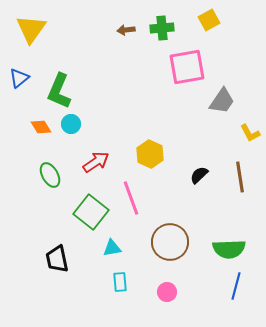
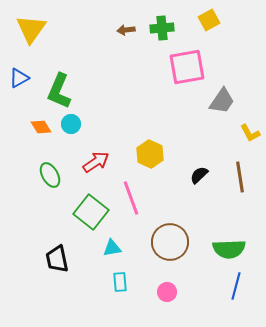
blue triangle: rotated 10 degrees clockwise
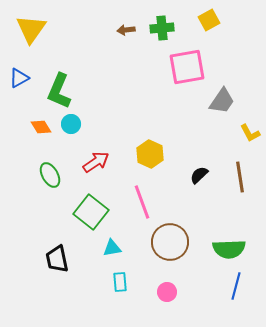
pink line: moved 11 px right, 4 px down
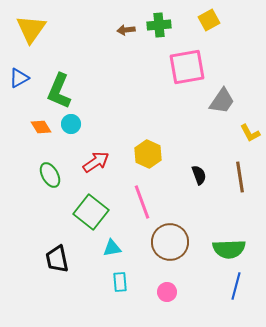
green cross: moved 3 px left, 3 px up
yellow hexagon: moved 2 px left
black semicircle: rotated 114 degrees clockwise
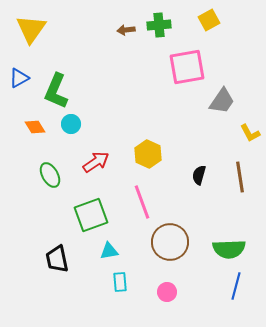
green L-shape: moved 3 px left
orange diamond: moved 6 px left
black semicircle: rotated 144 degrees counterclockwise
green square: moved 3 px down; rotated 32 degrees clockwise
cyan triangle: moved 3 px left, 3 px down
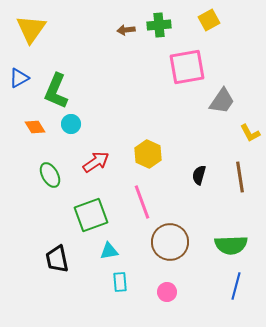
green semicircle: moved 2 px right, 4 px up
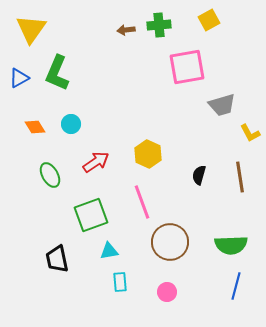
green L-shape: moved 1 px right, 18 px up
gray trapezoid: moved 4 px down; rotated 40 degrees clockwise
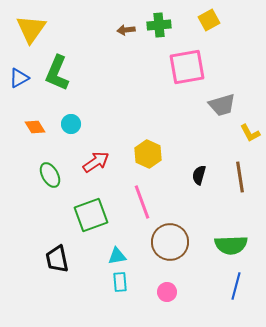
cyan triangle: moved 8 px right, 5 px down
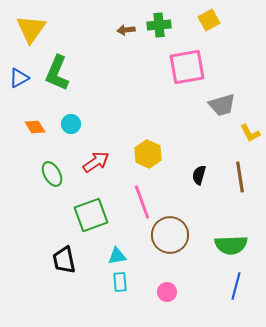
green ellipse: moved 2 px right, 1 px up
brown circle: moved 7 px up
black trapezoid: moved 7 px right, 1 px down
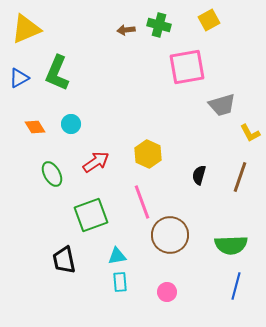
green cross: rotated 20 degrees clockwise
yellow triangle: moved 5 px left; rotated 32 degrees clockwise
brown line: rotated 28 degrees clockwise
